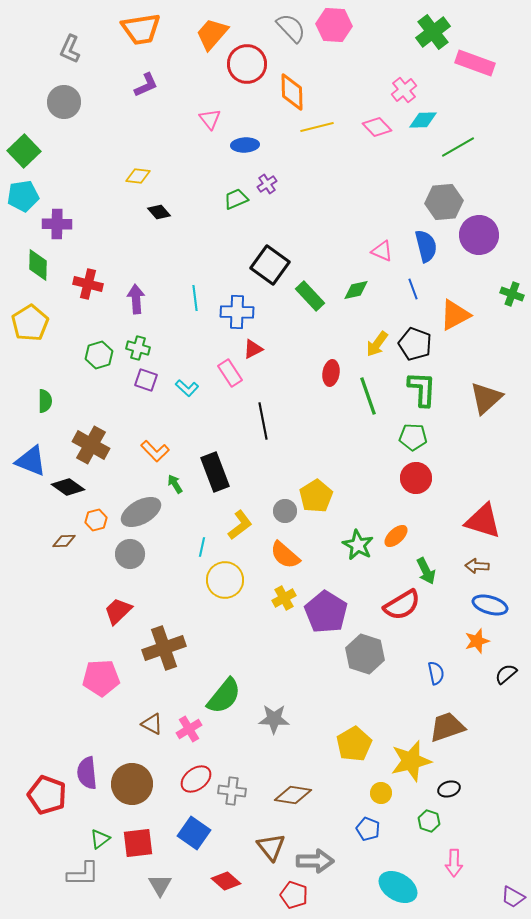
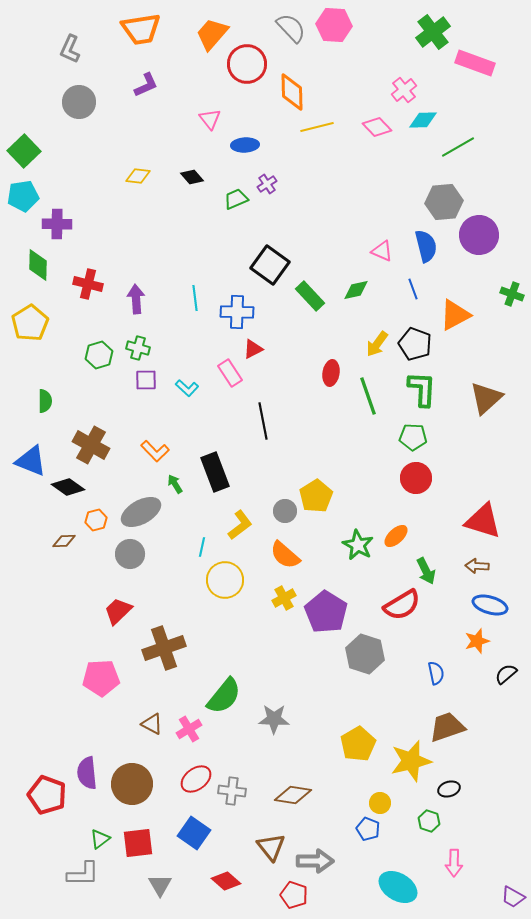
gray circle at (64, 102): moved 15 px right
black diamond at (159, 212): moved 33 px right, 35 px up
purple square at (146, 380): rotated 20 degrees counterclockwise
yellow pentagon at (354, 744): moved 4 px right
yellow circle at (381, 793): moved 1 px left, 10 px down
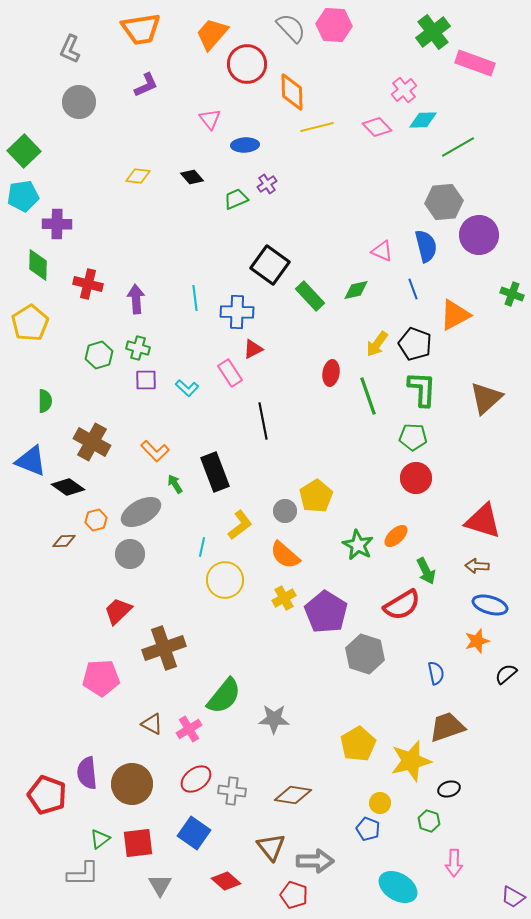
brown cross at (91, 445): moved 1 px right, 3 px up
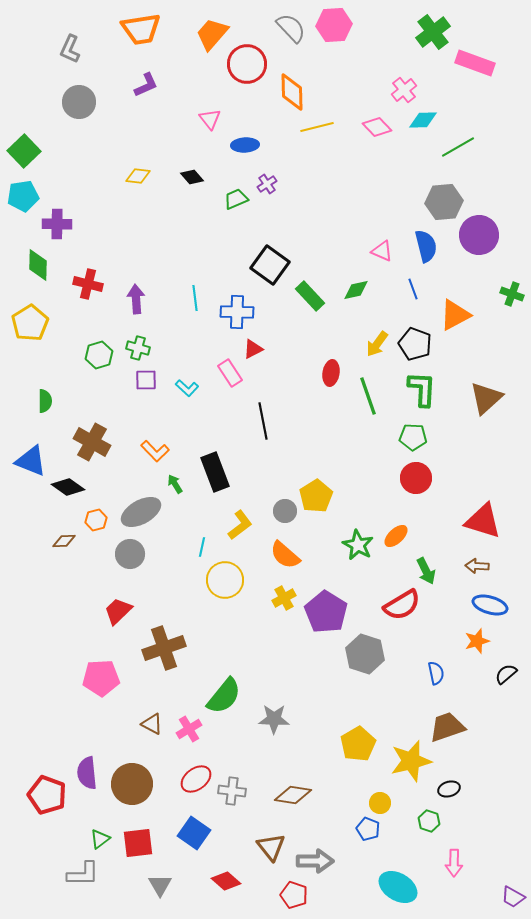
pink hexagon at (334, 25): rotated 8 degrees counterclockwise
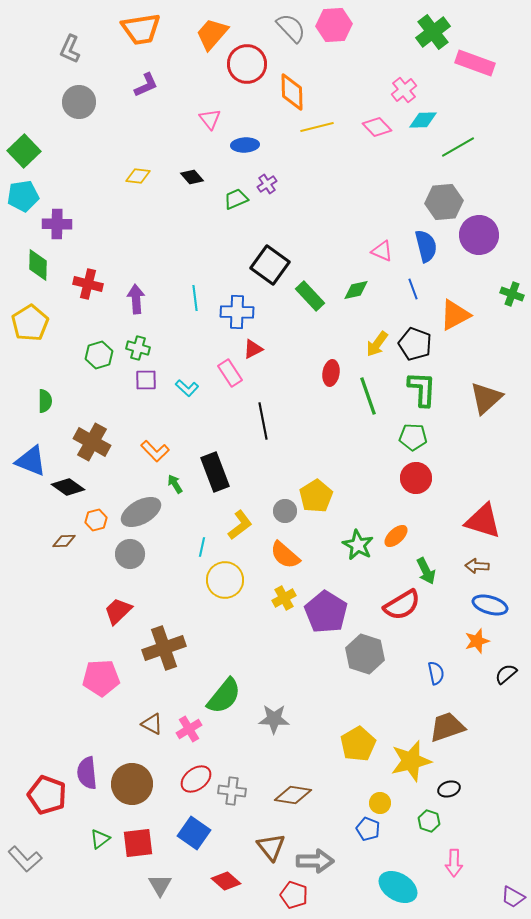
gray L-shape at (83, 874): moved 58 px left, 15 px up; rotated 48 degrees clockwise
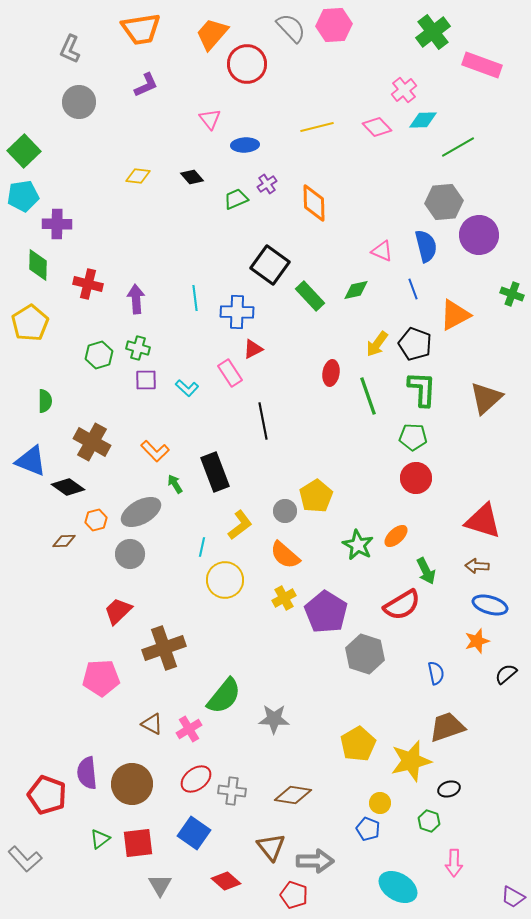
pink rectangle at (475, 63): moved 7 px right, 2 px down
orange diamond at (292, 92): moved 22 px right, 111 px down
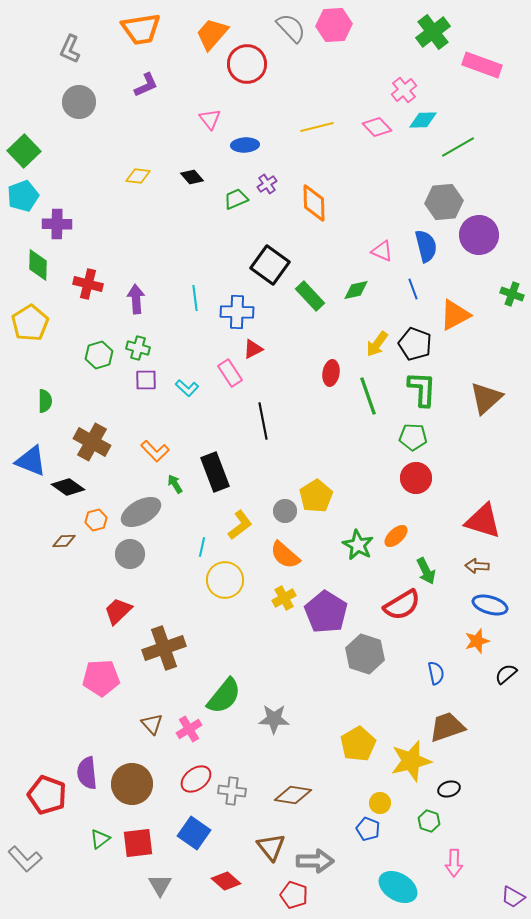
cyan pentagon at (23, 196): rotated 12 degrees counterclockwise
brown triangle at (152, 724): rotated 20 degrees clockwise
